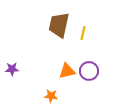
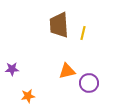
brown trapezoid: rotated 16 degrees counterclockwise
purple circle: moved 12 px down
orange star: moved 23 px left; rotated 16 degrees counterclockwise
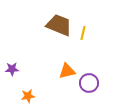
brown trapezoid: rotated 116 degrees clockwise
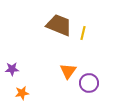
orange triangle: moved 1 px right; rotated 42 degrees counterclockwise
orange star: moved 6 px left, 3 px up
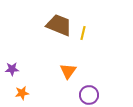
purple circle: moved 12 px down
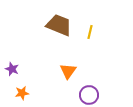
yellow line: moved 7 px right, 1 px up
purple star: rotated 24 degrees clockwise
